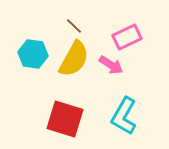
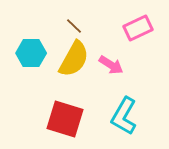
pink rectangle: moved 11 px right, 9 px up
cyan hexagon: moved 2 px left, 1 px up; rotated 8 degrees counterclockwise
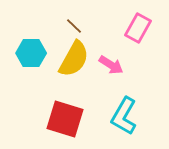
pink rectangle: rotated 36 degrees counterclockwise
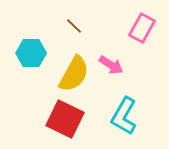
pink rectangle: moved 4 px right
yellow semicircle: moved 15 px down
red square: rotated 9 degrees clockwise
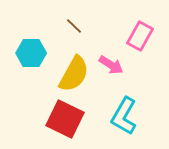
pink rectangle: moved 2 px left, 8 px down
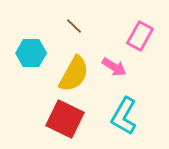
pink arrow: moved 3 px right, 2 px down
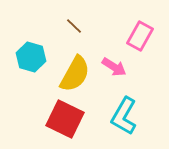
cyan hexagon: moved 4 px down; rotated 16 degrees clockwise
yellow semicircle: moved 1 px right
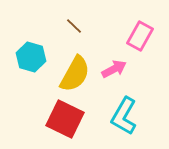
pink arrow: moved 2 px down; rotated 60 degrees counterclockwise
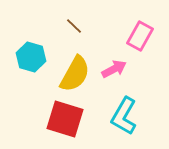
red square: rotated 9 degrees counterclockwise
